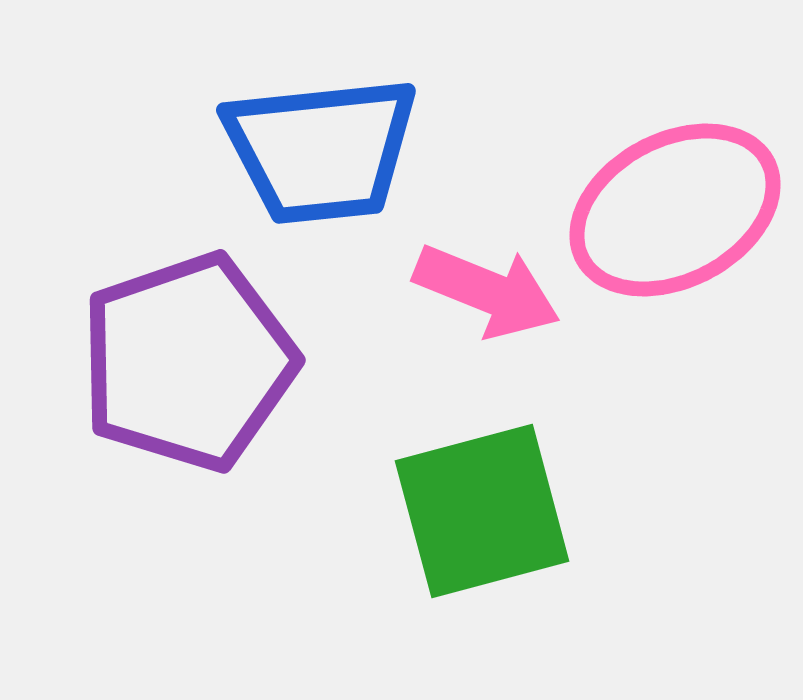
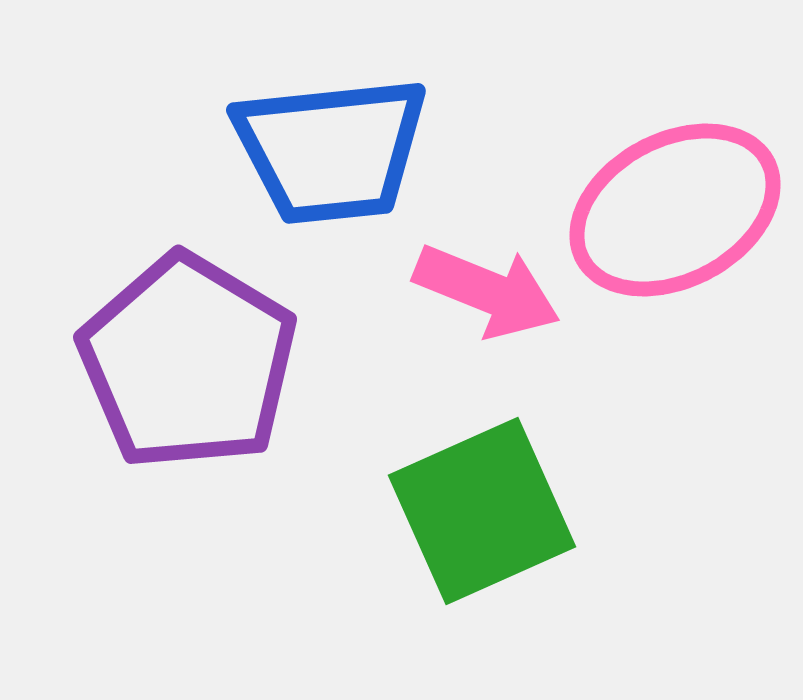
blue trapezoid: moved 10 px right
purple pentagon: rotated 22 degrees counterclockwise
green square: rotated 9 degrees counterclockwise
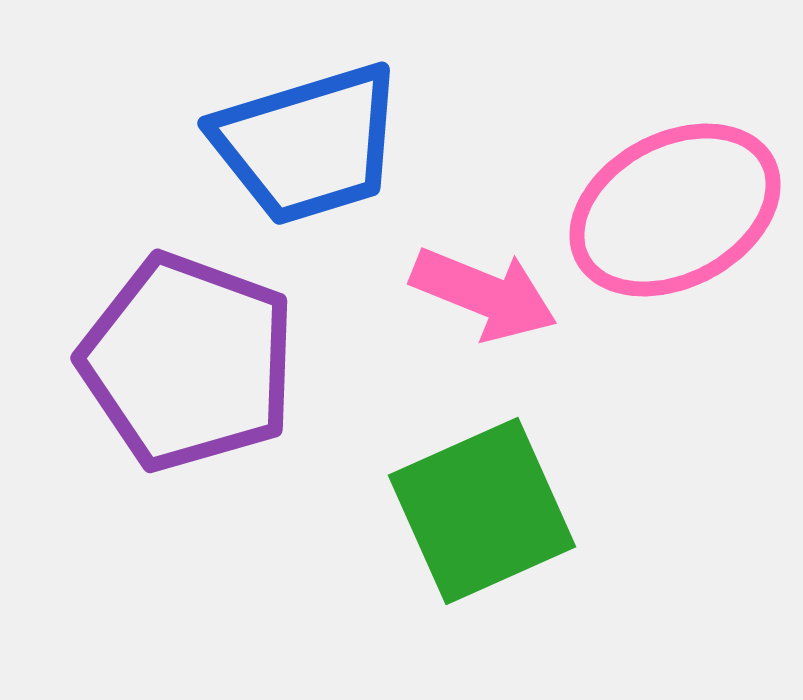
blue trapezoid: moved 23 px left, 6 px up; rotated 11 degrees counterclockwise
pink arrow: moved 3 px left, 3 px down
purple pentagon: rotated 11 degrees counterclockwise
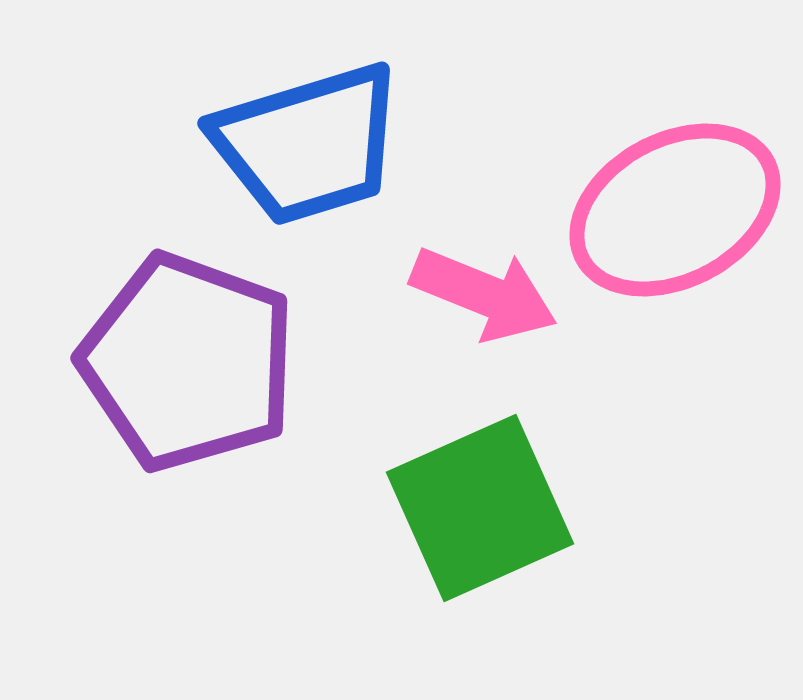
green square: moved 2 px left, 3 px up
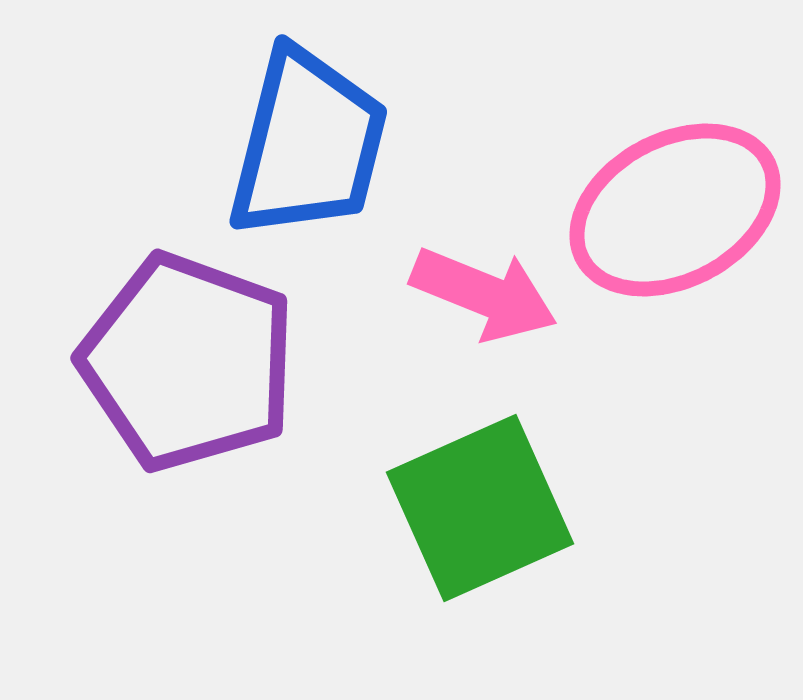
blue trapezoid: rotated 59 degrees counterclockwise
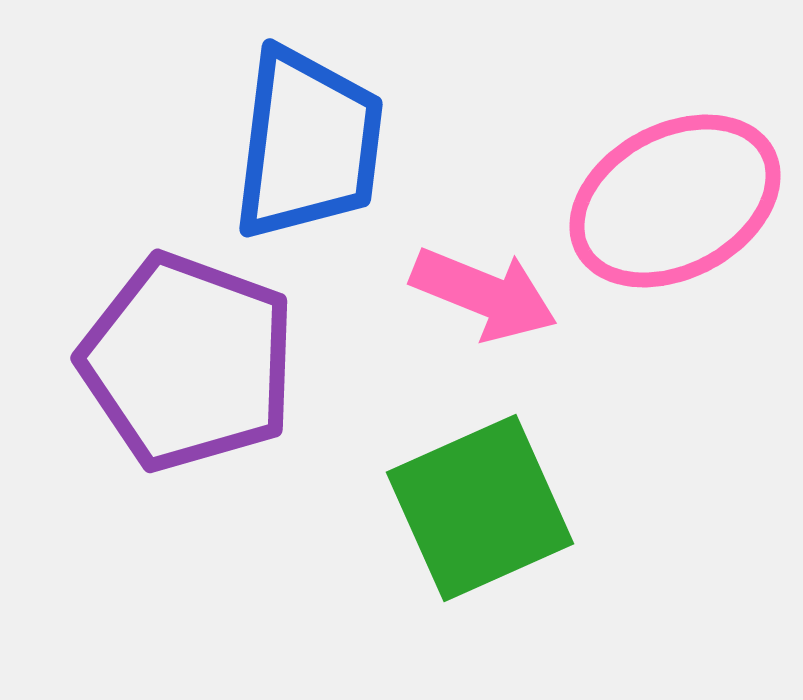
blue trapezoid: rotated 7 degrees counterclockwise
pink ellipse: moved 9 px up
